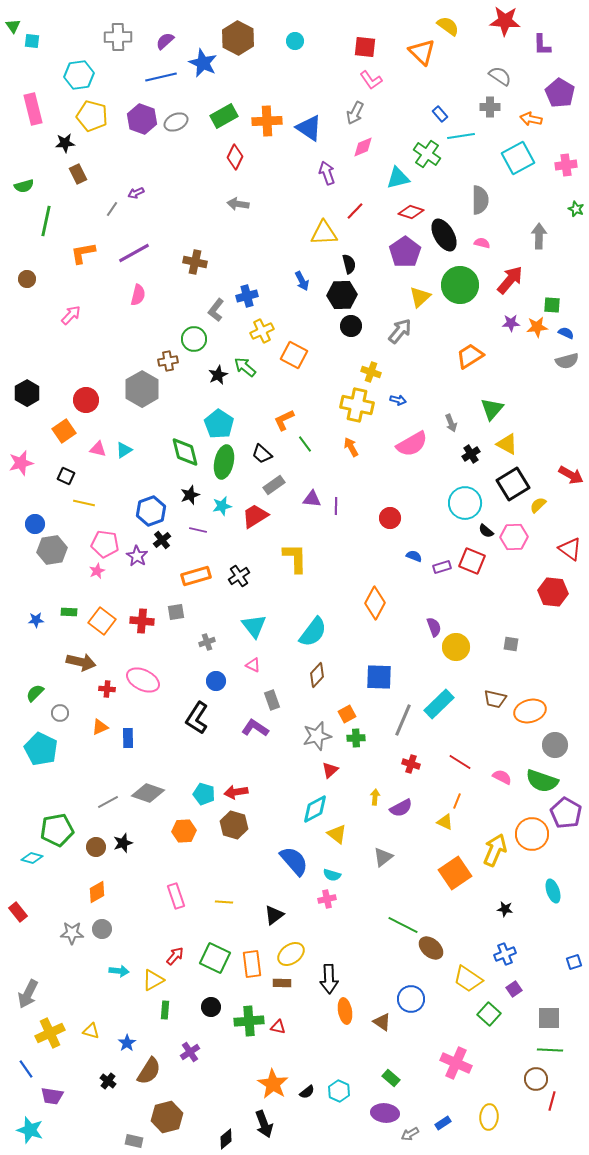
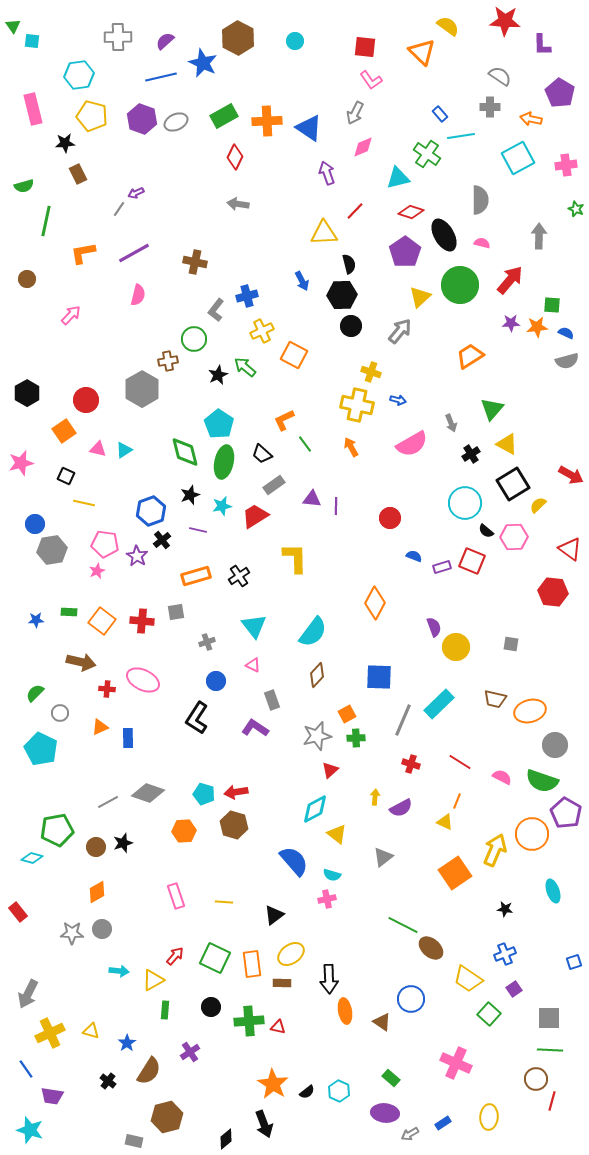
gray line at (112, 209): moved 7 px right
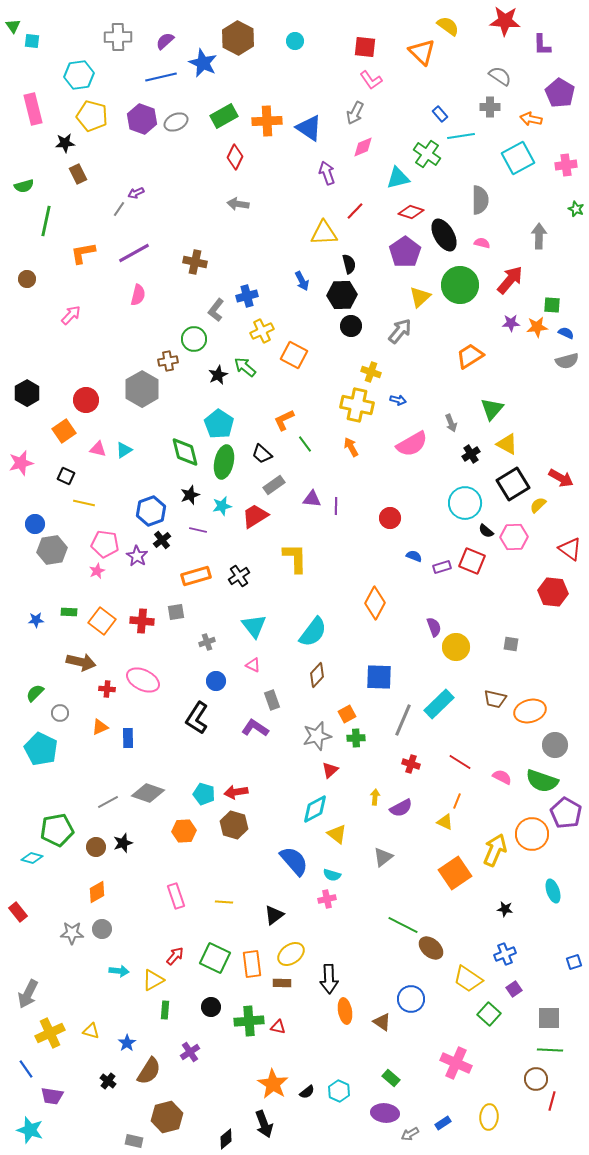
red arrow at (571, 475): moved 10 px left, 3 px down
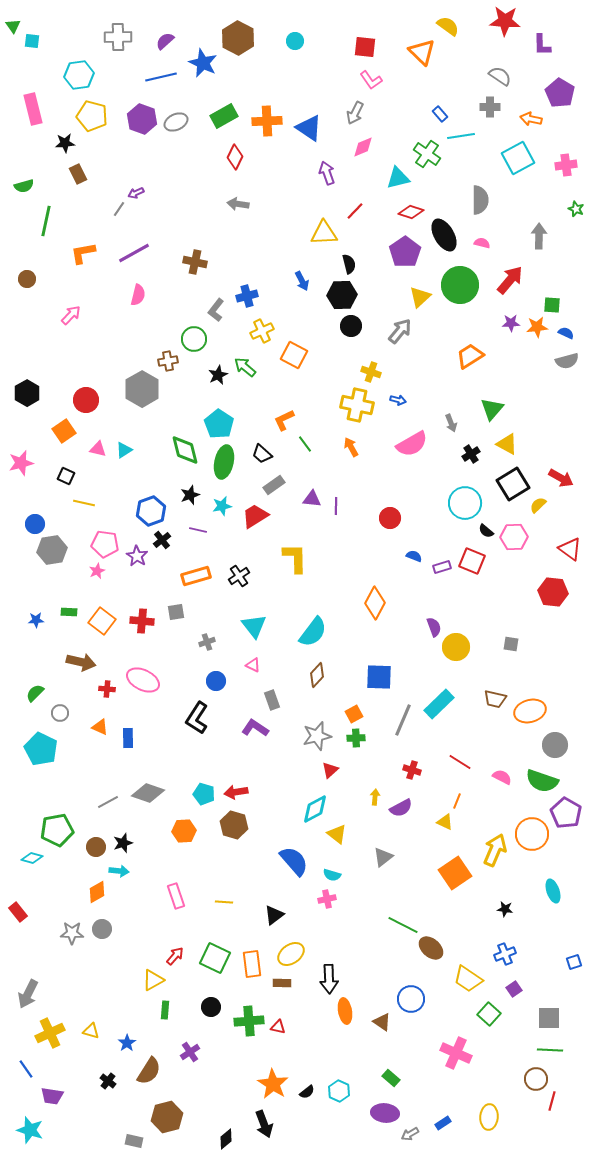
green diamond at (185, 452): moved 2 px up
orange square at (347, 714): moved 7 px right
orange triangle at (100, 727): rotated 48 degrees clockwise
red cross at (411, 764): moved 1 px right, 6 px down
cyan arrow at (119, 971): moved 100 px up
pink cross at (456, 1063): moved 10 px up
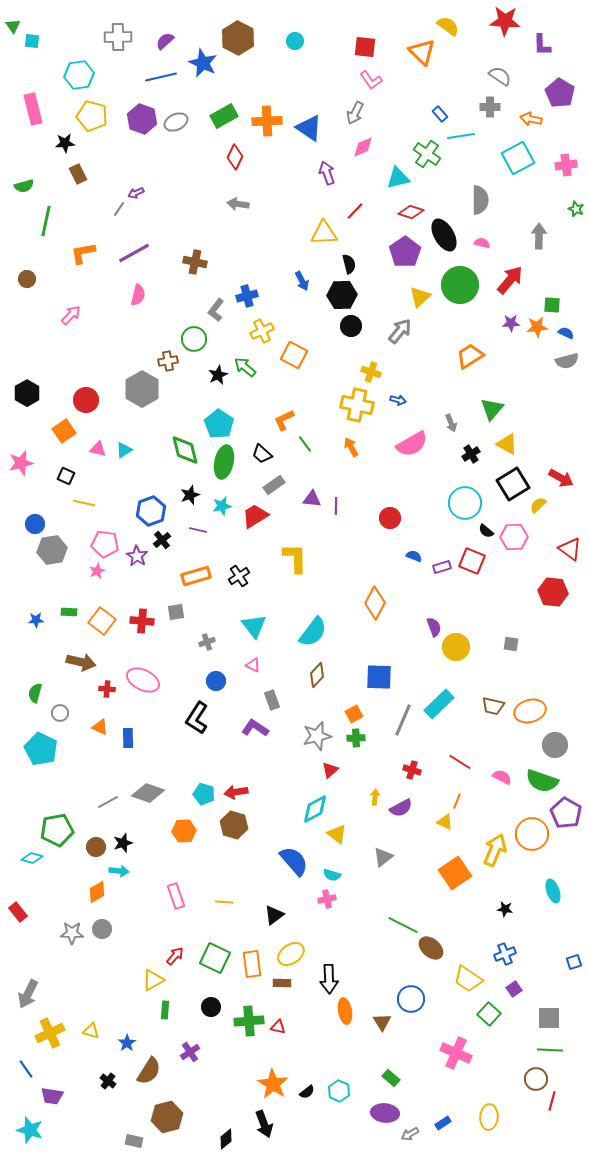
green semicircle at (35, 693): rotated 30 degrees counterclockwise
brown trapezoid at (495, 699): moved 2 px left, 7 px down
brown triangle at (382, 1022): rotated 24 degrees clockwise
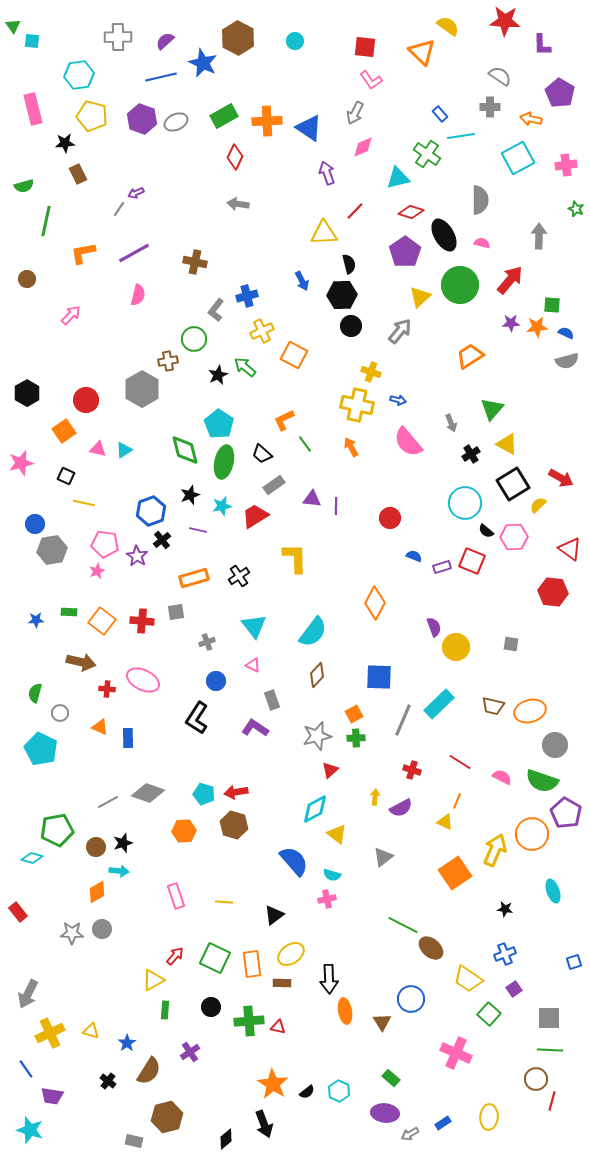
pink semicircle at (412, 444): moved 4 px left, 2 px up; rotated 80 degrees clockwise
orange rectangle at (196, 576): moved 2 px left, 2 px down
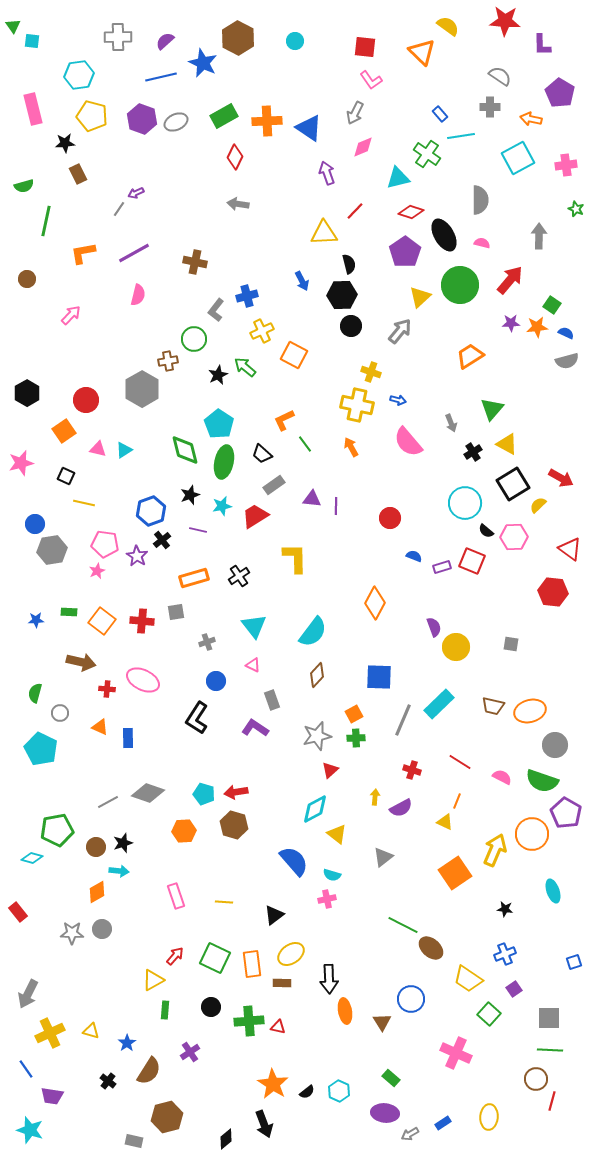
green square at (552, 305): rotated 30 degrees clockwise
black cross at (471, 454): moved 2 px right, 2 px up
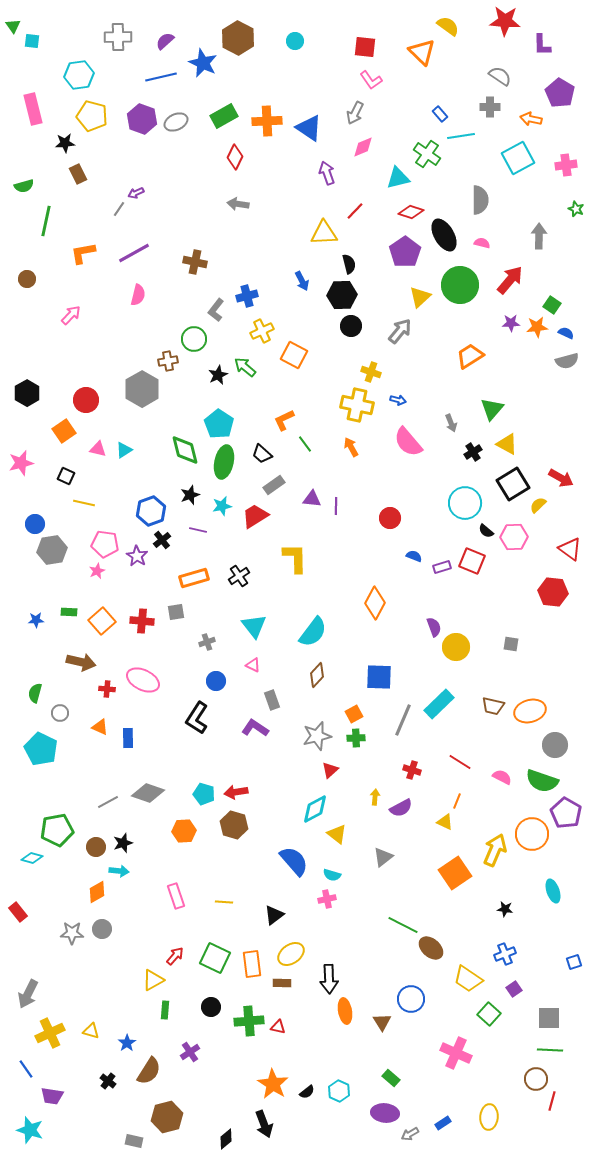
orange square at (102, 621): rotated 12 degrees clockwise
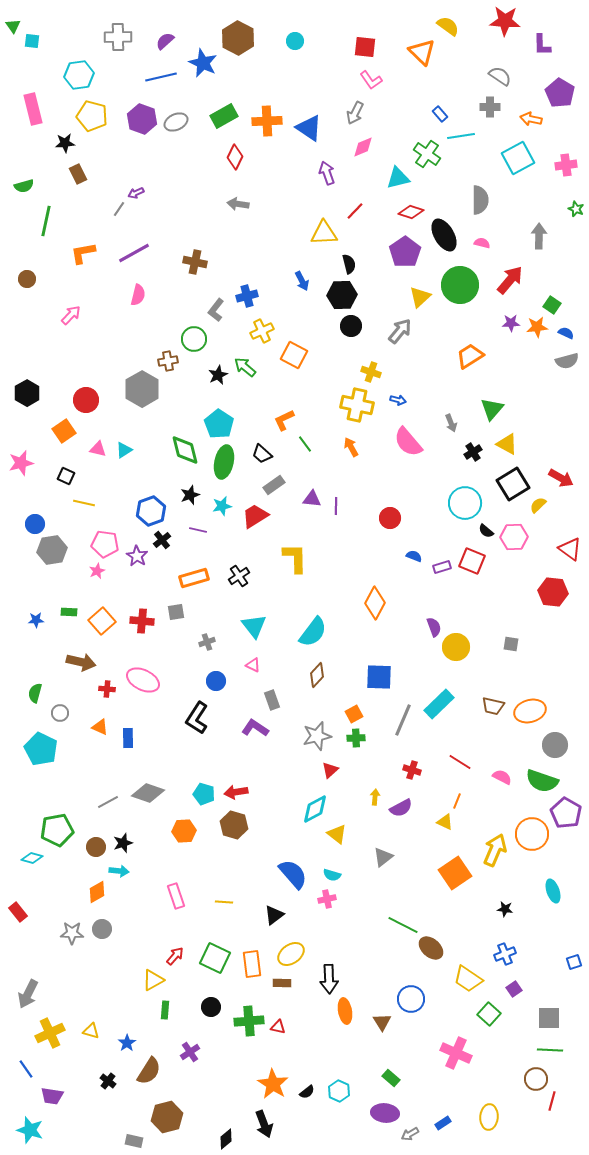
blue semicircle at (294, 861): moved 1 px left, 13 px down
